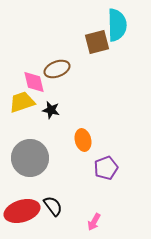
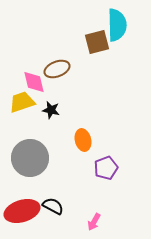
black semicircle: rotated 25 degrees counterclockwise
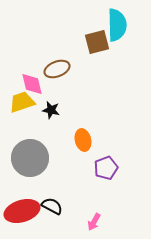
pink diamond: moved 2 px left, 2 px down
black semicircle: moved 1 px left
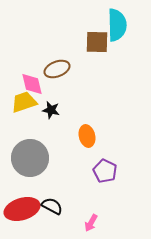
brown square: rotated 15 degrees clockwise
yellow trapezoid: moved 2 px right
orange ellipse: moved 4 px right, 4 px up
purple pentagon: moved 1 px left, 3 px down; rotated 25 degrees counterclockwise
red ellipse: moved 2 px up
pink arrow: moved 3 px left, 1 px down
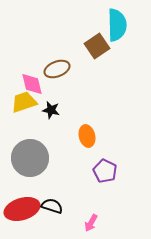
brown square: moved 4 px down; rotated 35 degrees counterclockwise
black semicircle: rotated 10 degrees counterclockwise
